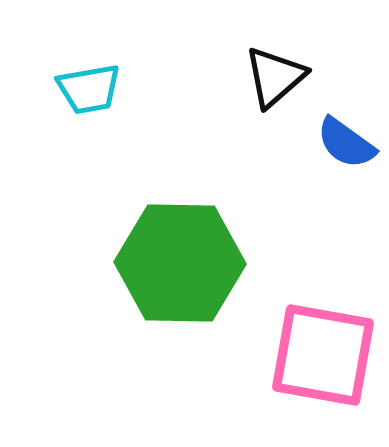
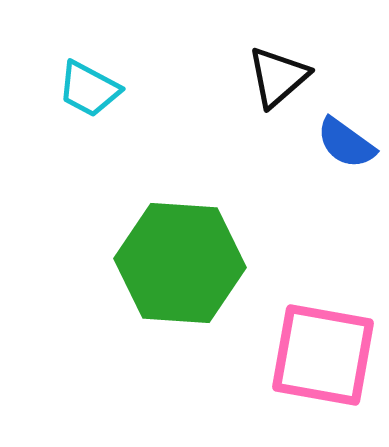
black triangle: moved 3 px right
cyan trapezoid: rotated 38 degrees clockwise
green hexagon: rotated 3 degrees clockwise
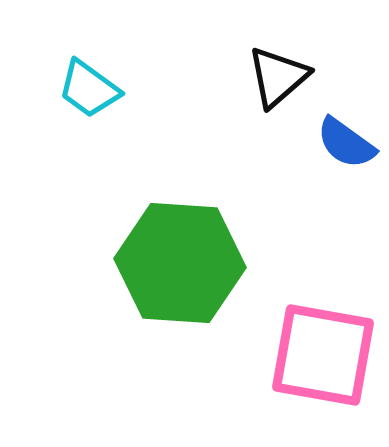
cyan trapezoid: rotated 8 degrees clockwise
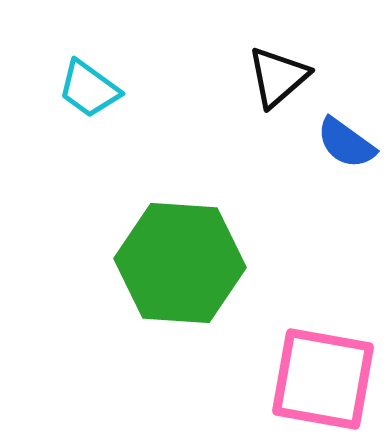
pink square: moved 24 px down
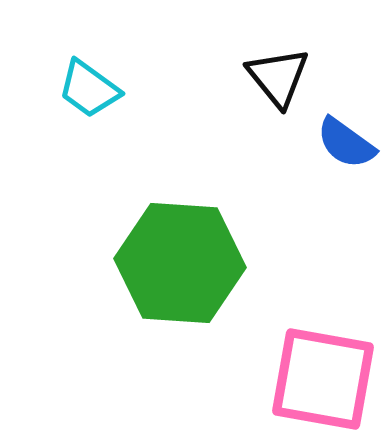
black triangle: rotated 28 degrees counterclockwise
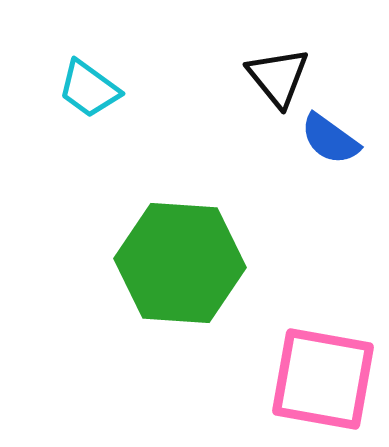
blue semicircle: moved 16 px left, 4 px up
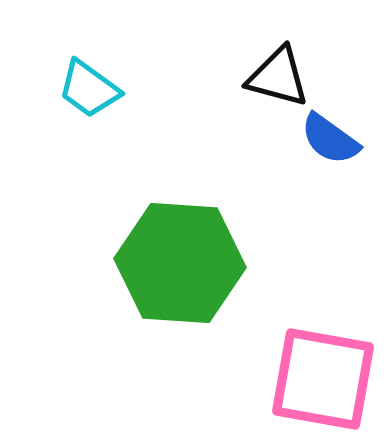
black triangle: rotated 36 degrees counterclockwise
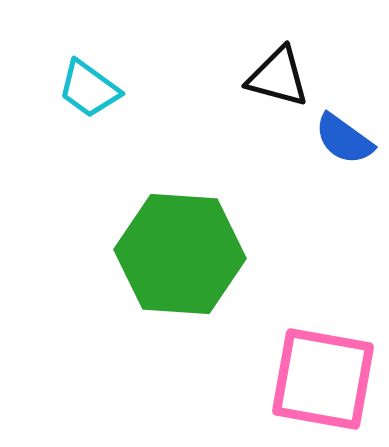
blue semicircle: moved 14 px right
green hexagon: moved 9 px up
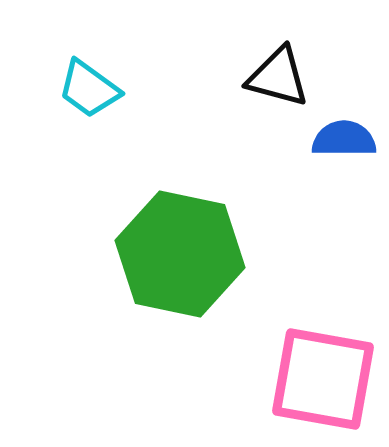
blue semicircle: rotated 144 degrees clockwise
green hexagon: rotated 8 degrees clockwise
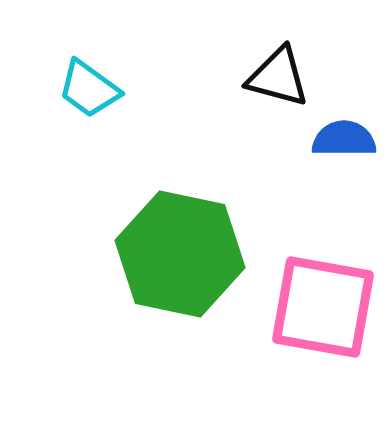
pink square: moved 72 px up
